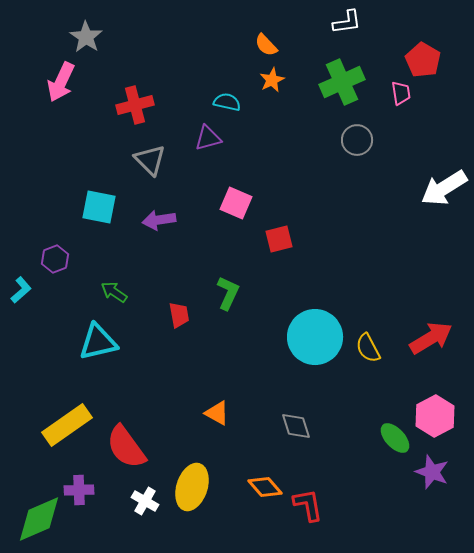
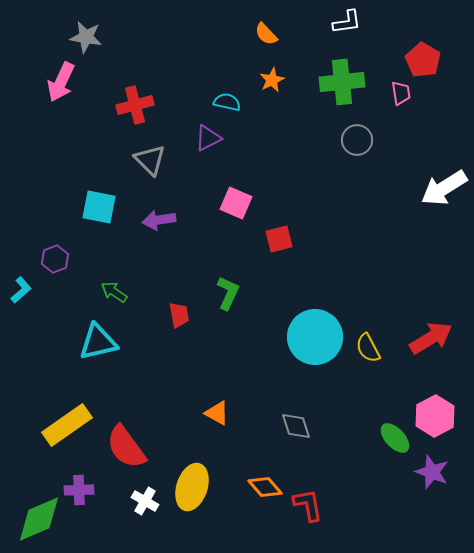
gray star: rotated 24 degrees counterclockwise
orange semicircle: moved 11 px up
green cross: rotated 18 degrees clockwise
purple triangle: rotated 12 degrees counterclockwise
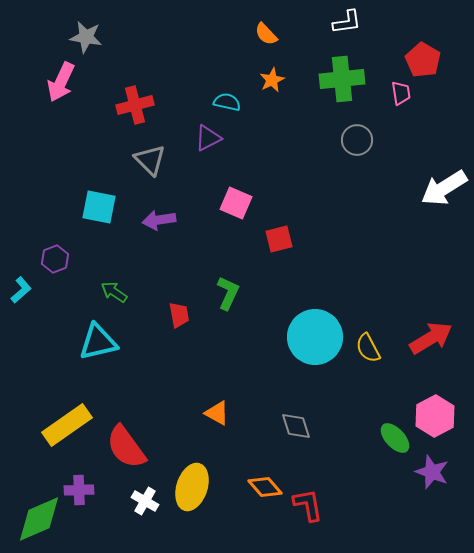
green cross: moved 3 px up
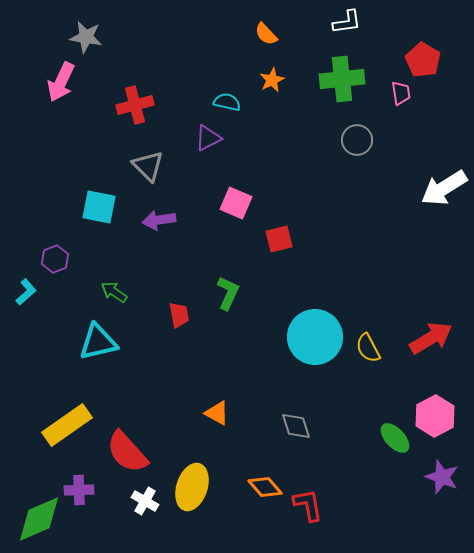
gray triangle: moved 2 px left, 6 px down
cyan L-shape: moved 5 px right, 2 px down
red semicircle: moved 1 px right, 5 px down; rotated 6 degrees counterclockwise
purple star: moved 10 px right, 5 px down
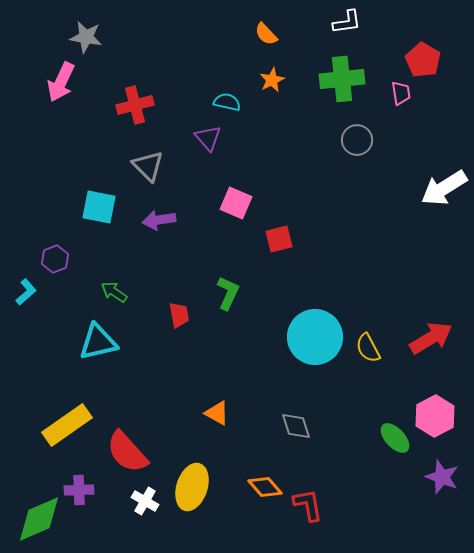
purple triangle: rotated 44 degrees counterclockwise
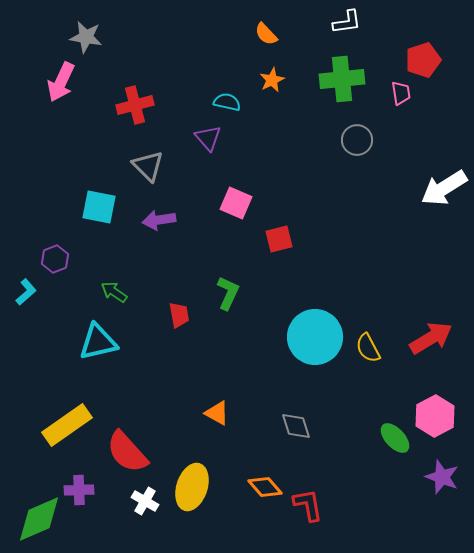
red pentagon: rotated 24 degrees clockwise
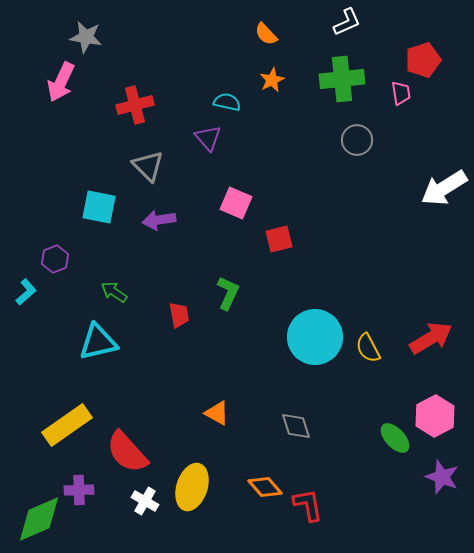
white L-shape: rotated 16 degrees counterclockwise
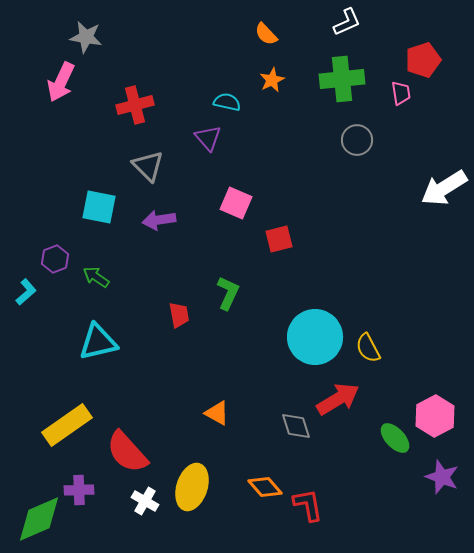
green arrow: moved 18 px left, 15 px up
red arrow: moved 93 px left, 61 px down
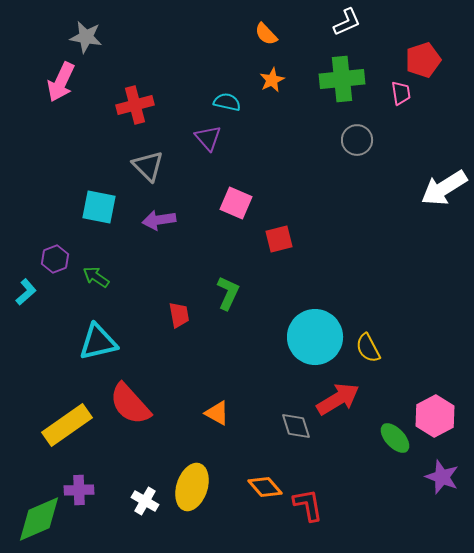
red semicircle: moved 3 px right, 48 px up
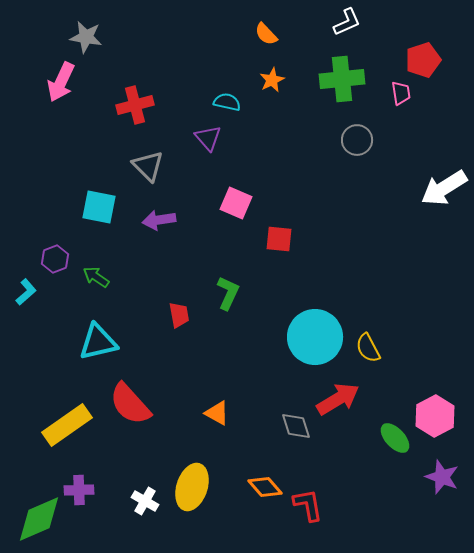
red square: rotated 20 degrees clockwise
